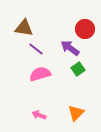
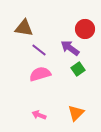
purple line: moved 3 px right, 1 px down
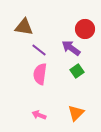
brown triangle: moved 1 px up
purple arrow: moved 1 px right
green square: moved 1 px left, 2 px down
pink semicircle: rotated 65 degrees counterclockwise
